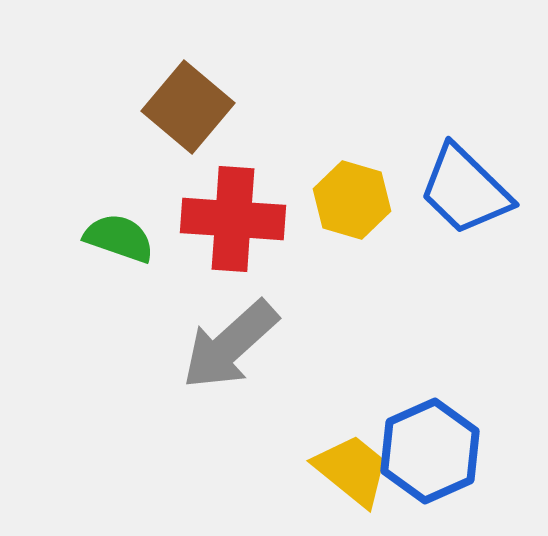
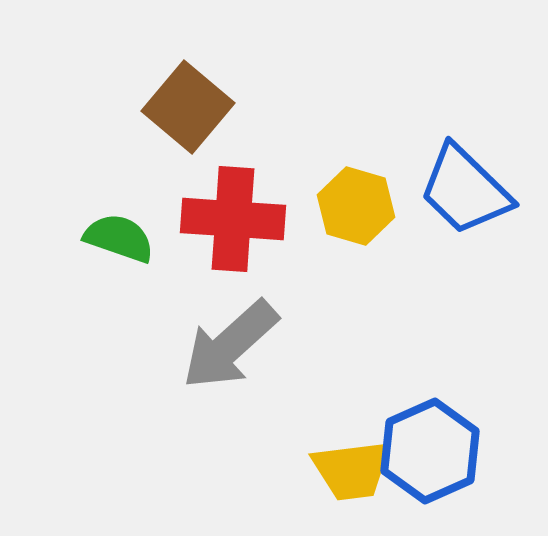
yellow hexagon: moved 4 px right, 6 px down
yellow trapezoid: rotated 134 degrees clockwise
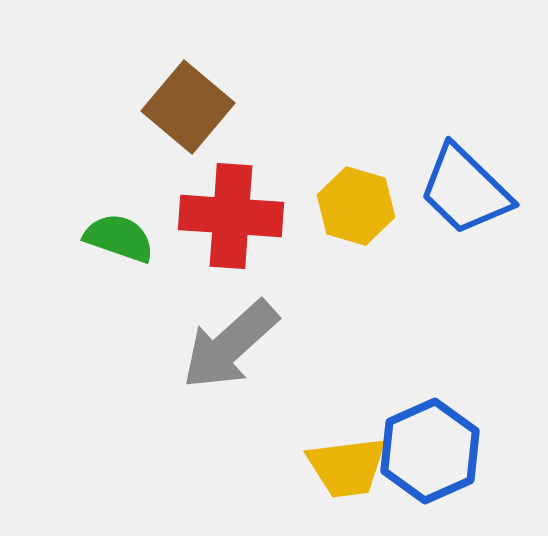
red cross: moved 2 px left, 3 px up
yellow trapezoid: moved 5 px left, 3 px up
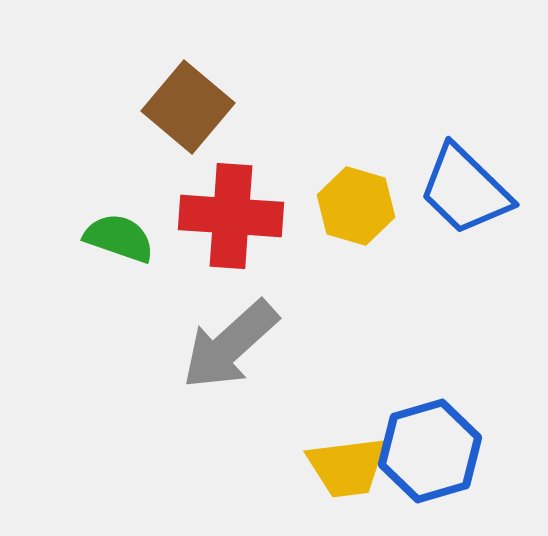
blue hexagon: rotated 8 degrees clockwise
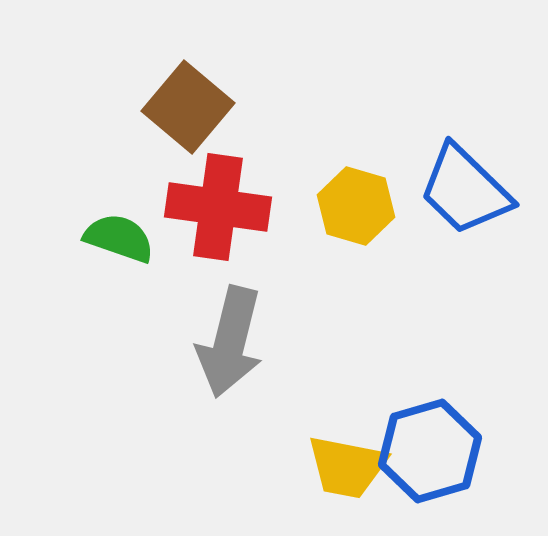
red cross: moved 13 px left, 9 px up; rotated 4 degrees clockwise
gray arrow: moved 3 px up; rotated 34 degrees counterclockwise
yellow trapezoid: rotated 18 degrees clockwise
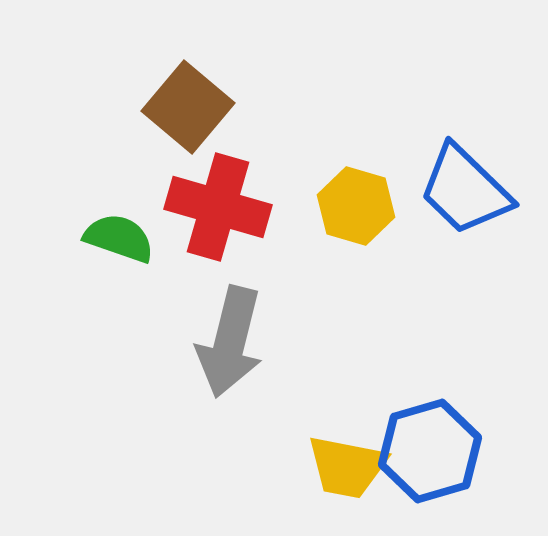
red cross: rotated 8 degrees clockwise
